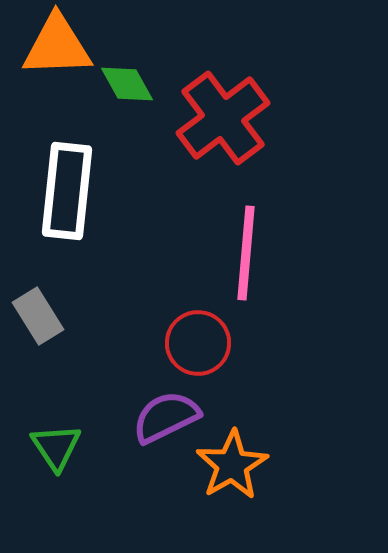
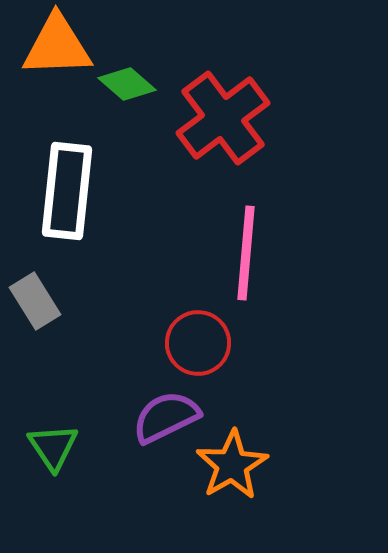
green diamond: rotated 20 degrees counterclockwise
gray rectangle: moved 3 px left, 15 px up
green triangle: moved 3 px left
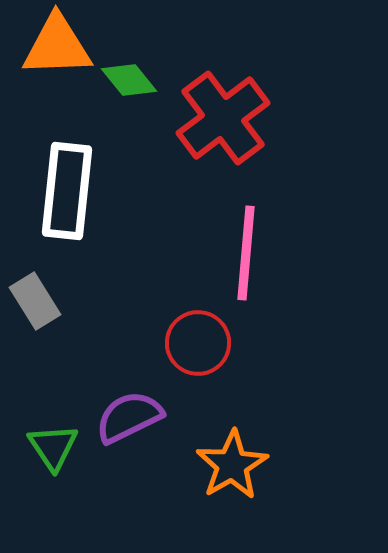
green diamond: moved 2 px right, 4 px up; rotated 10 degrees clockwise
purple semicircle: moved 37 px left
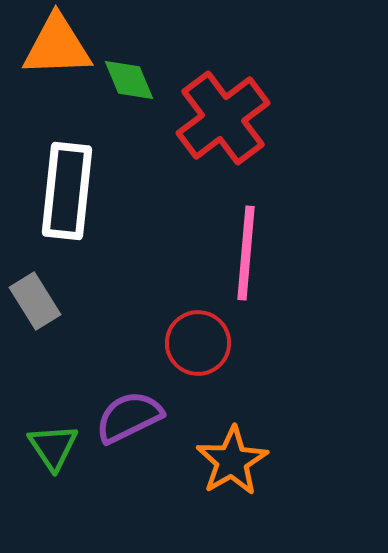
green diamond: rotated 16 degrees clockwise
orange star: moved 4 px up
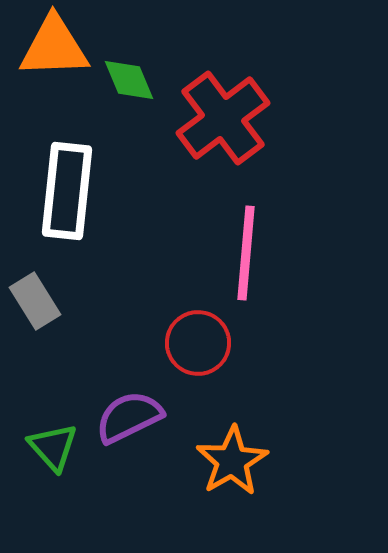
orange triangle: moved 3 px left, 1 px down
green triangle: rotated 8 degrees counterclockwise
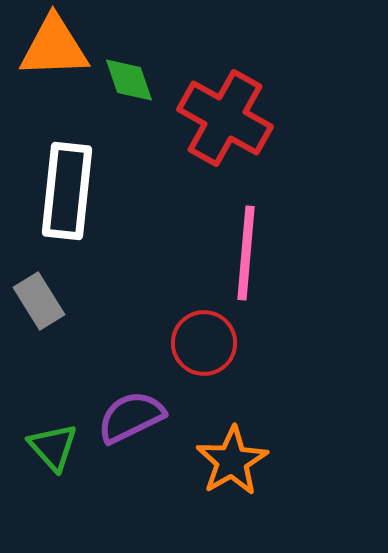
green diamond: rotated 4 degrees clockwise
red cross: moved 2 px right; rotated 24 degrees counterclockwise
gray rectangle: moved 4 px right
red circle: moved 6 px right
purple semicircle: moved 2 px right
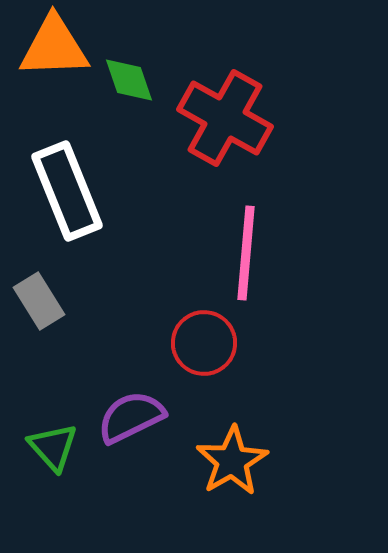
white rectangle: rotated 28 degrees counterclockwise
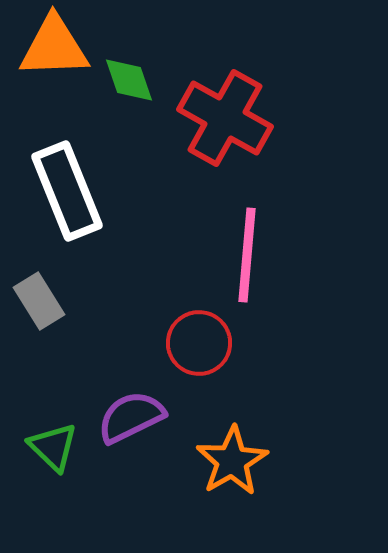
pink line: moved 1 px right, 2 px down
red circle: moved 5 px left
green triangle: rotated 4 degrees counterclockwise
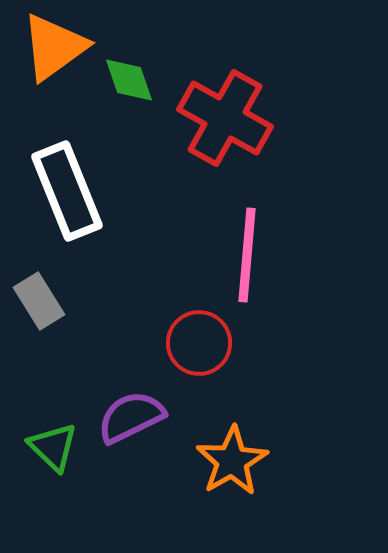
orange triangle: rotated 34 degrees counterclockwise
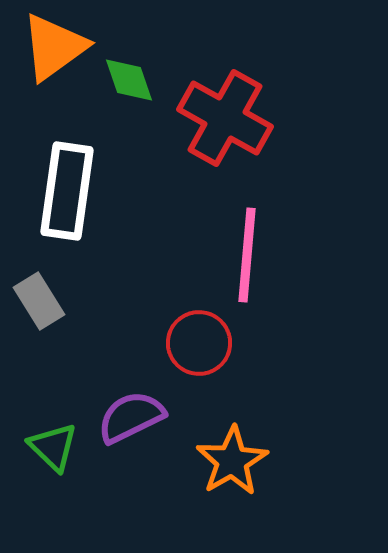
white rectangle: rotated 30 degrees clockwise
